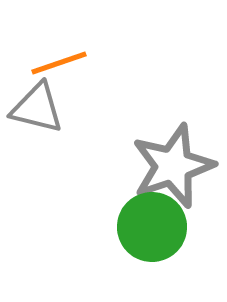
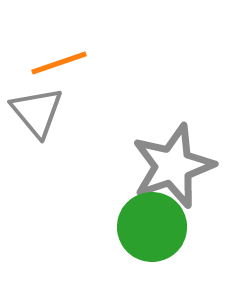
gray triangle: moved 4 px down; rotated 36 degrees clockwise
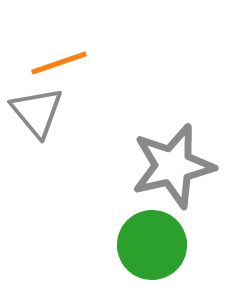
gray star: rotated 6 degrees clockwise
green circle: moved 18 px down
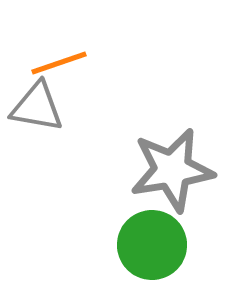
gray triangle: moved 5 px up; rotated 40 degrees counterclockwise
gray star: moved 1 px left, 4 px down; rotated 4 degrees clockwise
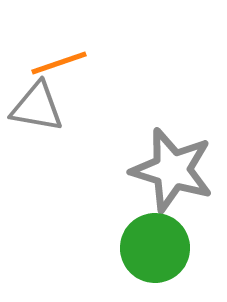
gray star: rotated 26 degrees clockwise
green circle: moved 3 px right, 3 px down
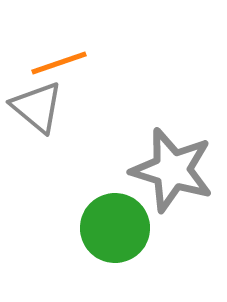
gray triangle: rotated 30 degrees clockwise
green circle: moved 40 px left, 20 px up
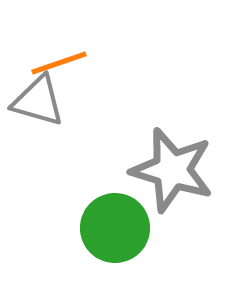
gray triangle: moved 1 px right, 6 px up; rotated 24 degrees counterclockwise
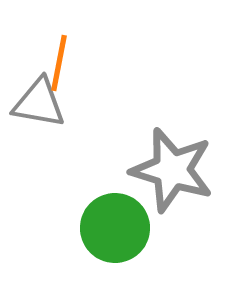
orange line: rotated 60 degrees counterclockwise
gray triangle: moved 1 px right, 2 px down; rotated 6 degrees counterclockwise
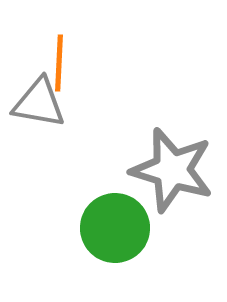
orange line: rotated 8 degrees counterclockwise
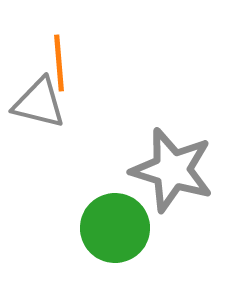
orange line: rotated 8 degrees counterclockwise
gray triangle: rotated 4 degrees clockwise
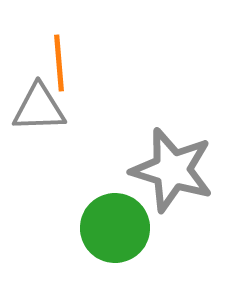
gray triangle: moved 5 px down; rotated 16 degrees counterclockwise
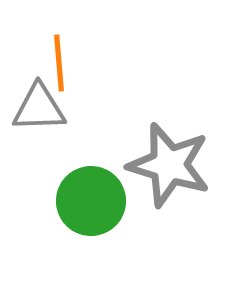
gray star: moved 3 px left, 5 px up
green circle: moved 24 px left, 27 px up
